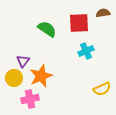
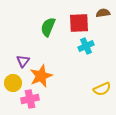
green semicircle: moved 1 px right, 2 px up; rotated 102 degrees counterclockwise
cyan cross: moved 5 px up
yellow circle: moved 1 px left, 5 px down
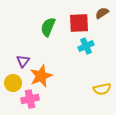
brown semicircle: moved 1 px left; rotated 24 degrees counterclockwise
yellow semicircle: rotated 12 degrees clockwise
